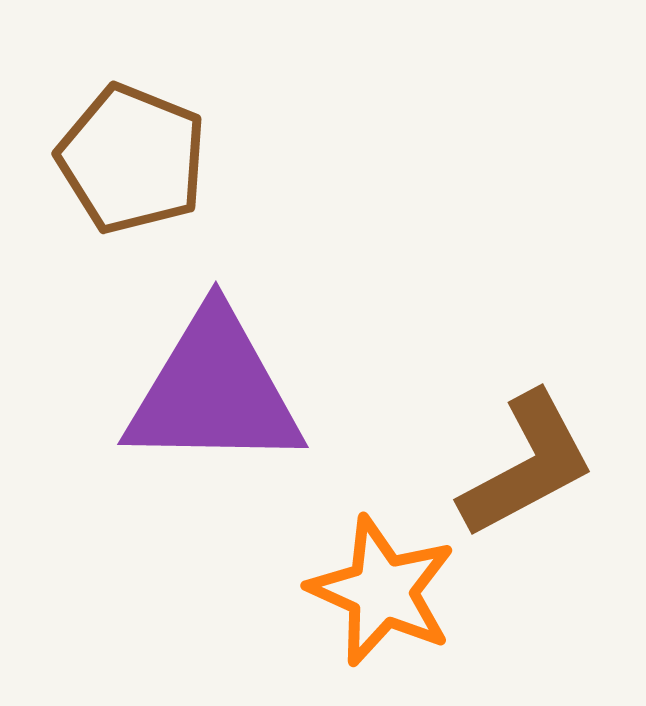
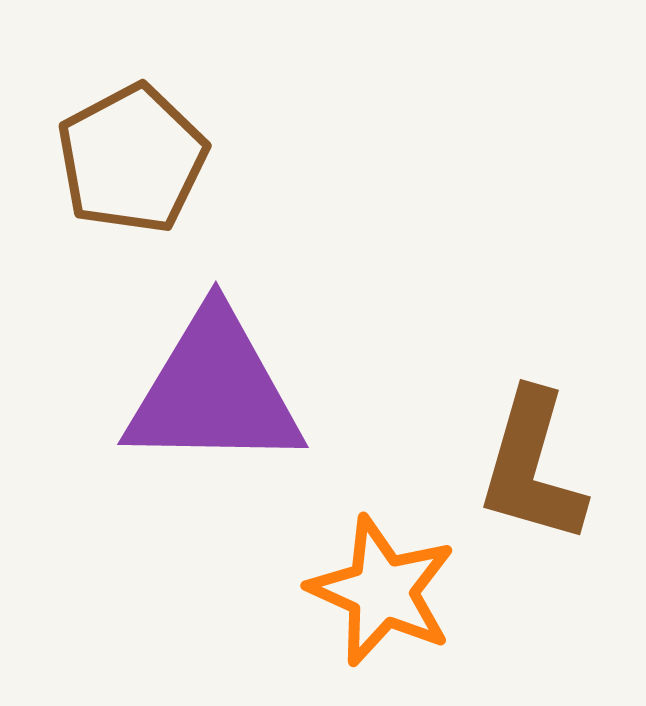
brown pentagon: rotated 22 degrees clockwise
brown L-shape: moved 5 px right, 2 px down; rotated 134 degrees clockwise
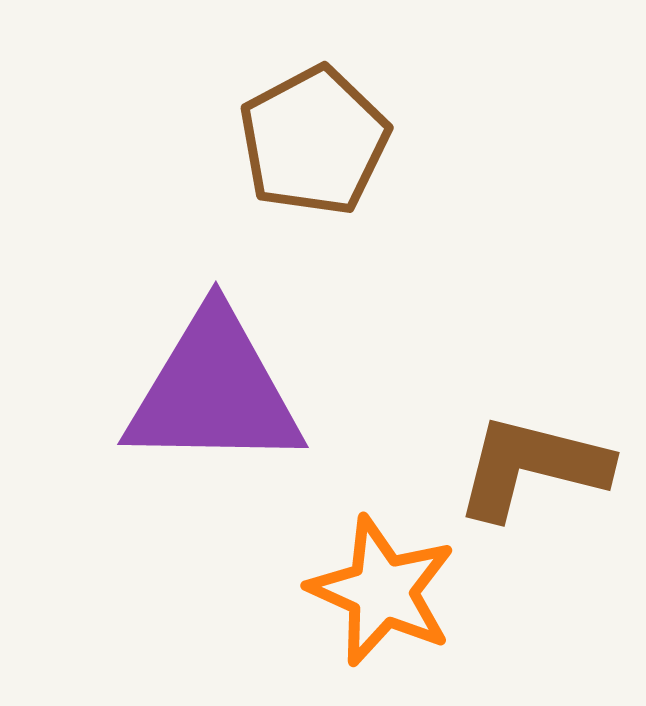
brown pentagon: moved 182 px right, 18 px up
brown L-shape: rotated 88 degrees clockwise
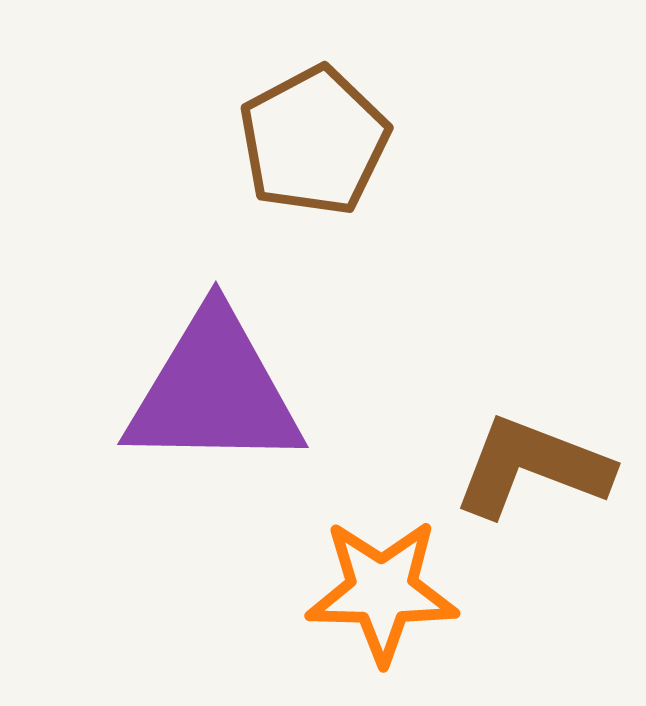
brown L-shape: rotated 7 degrees clockwise
orange star: rotated 23 degrees counterclockwise
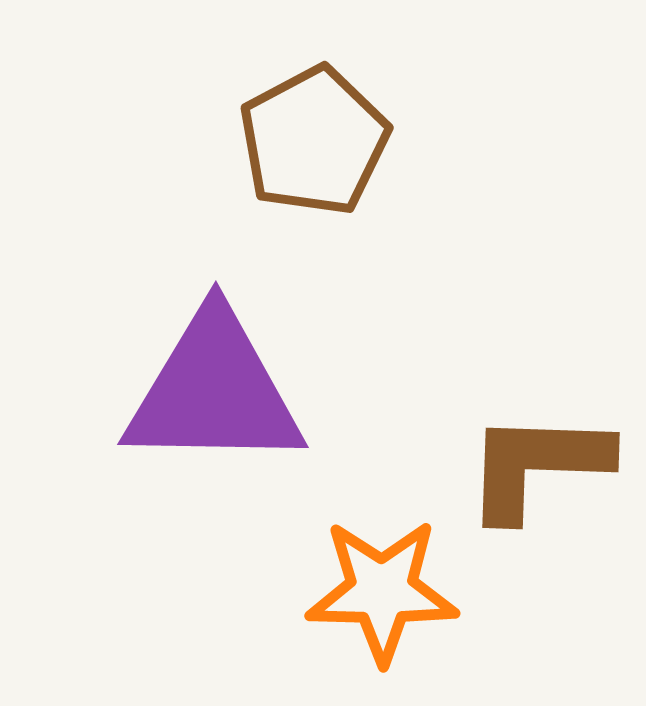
brown L-shape: moved 5 px right, 2 px up; rotated 19 degrees counterclockwise
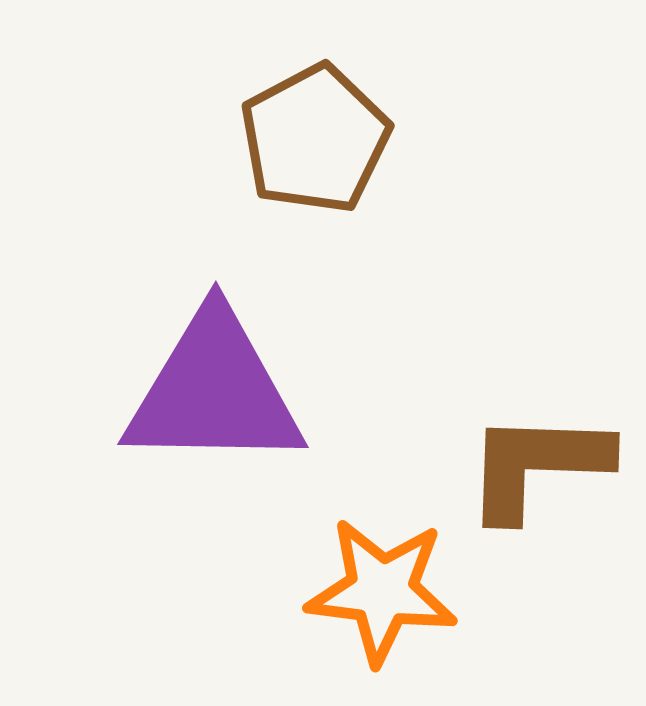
brown pentagon: moved 1 px right, 2 px up
orange star: rotated 6 degrees clockwise
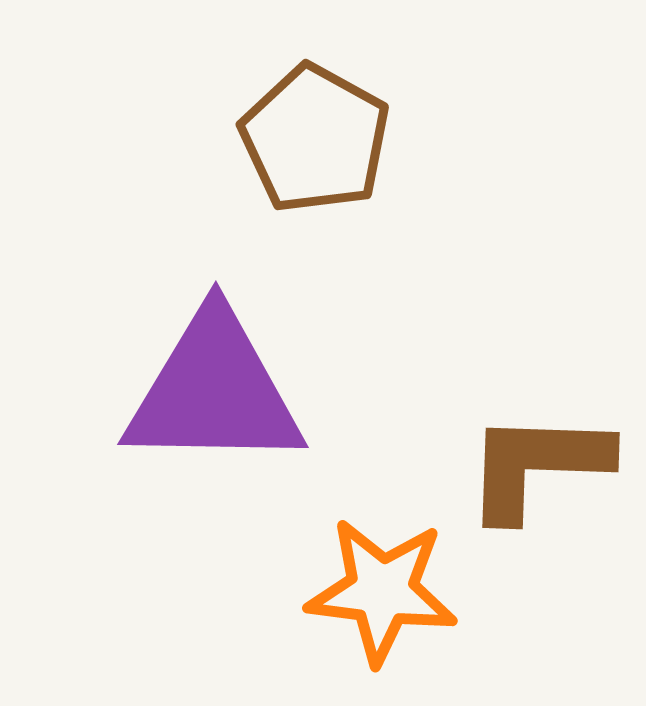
brown pentagon: rotated 15 degrees counterclockwise
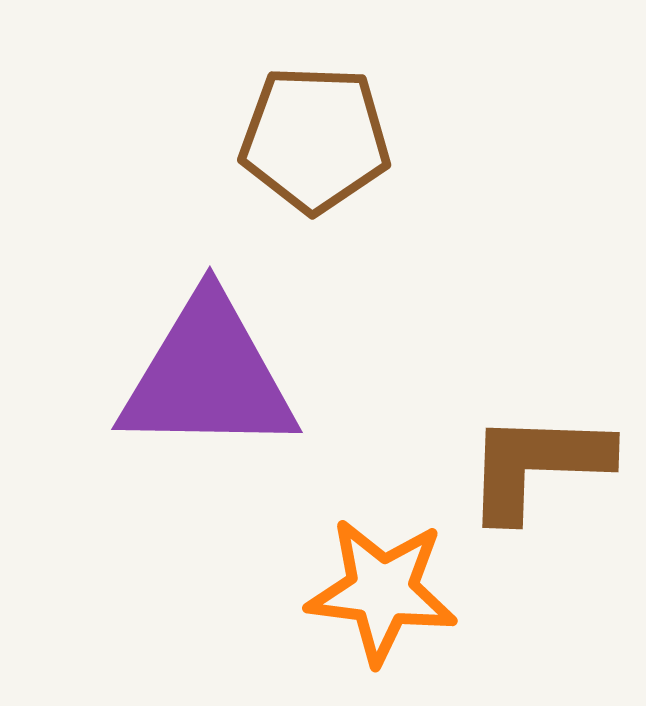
brown pentagon: rotated 27 degrees counterclockwise
purple triangle: moved 6 px left, 15 px up
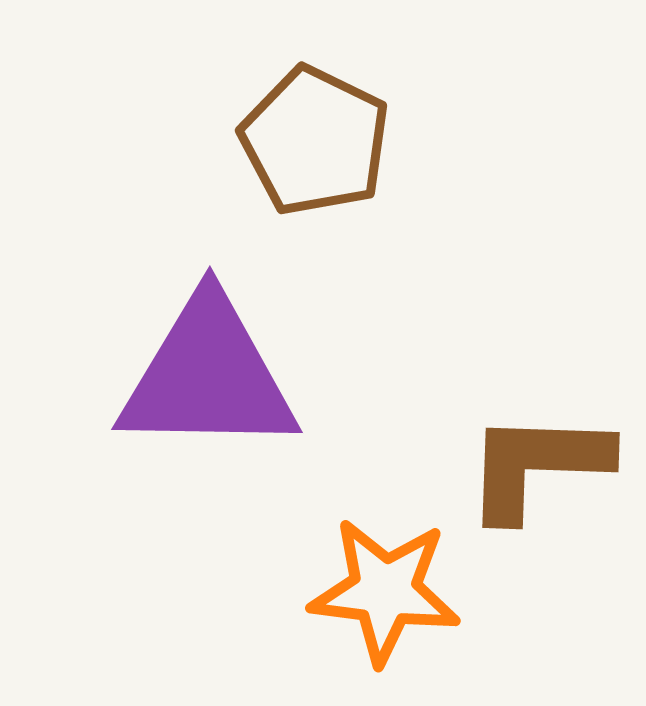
brown pentagon: moved 2 px down; rotated 24 degrees clockwise
orange star: moved 3 px right
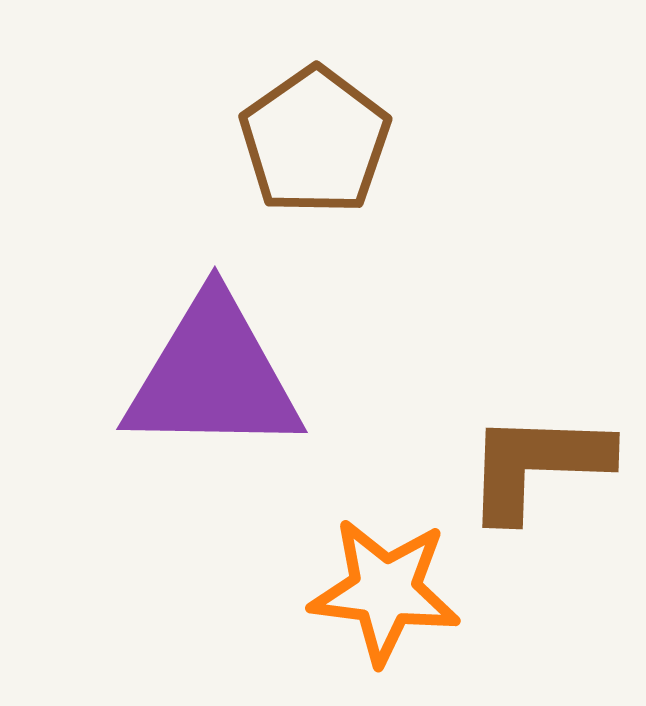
brown pentagon: rotated 11 degrees clockwise
purple triangle: moved 5 px right
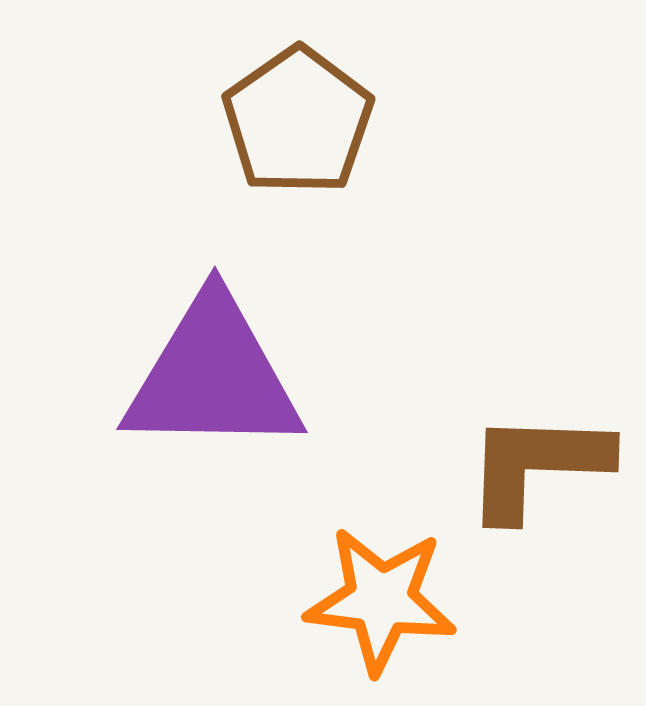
brown pentagon: moved 17 px left, 20 px up
orange star: moved 4 px left, 9 px down
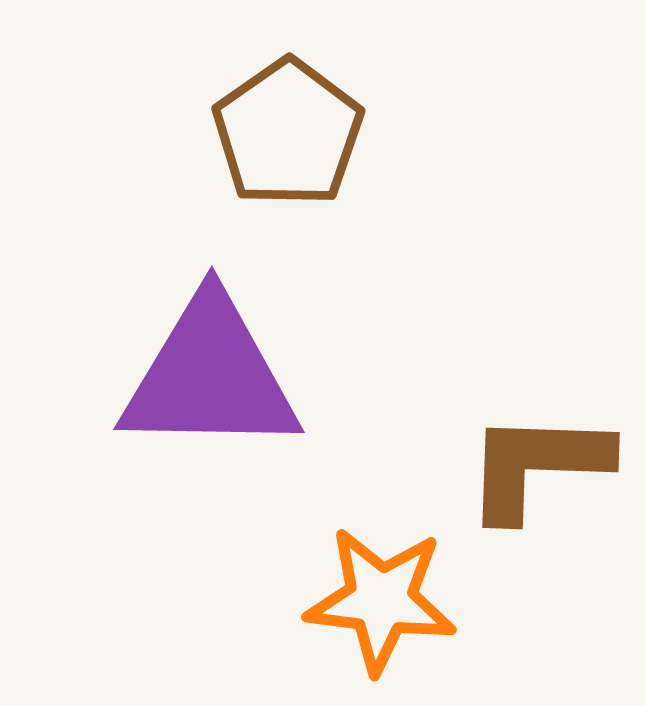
brown pentagon: moved 10 px left, 12 px down
purple triangle: moved 3 px left
